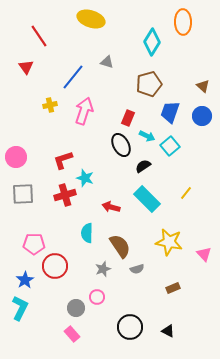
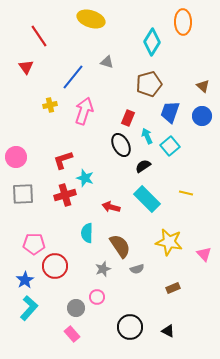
cyan arrow at (147, 136): rotated 140 degrees counterclockwise
yellow line at (186, 193): rotated 64 degrees clockwise
cyan L-shape at (20, 308): moved 9 px right; rotated 15 degrees clockwise
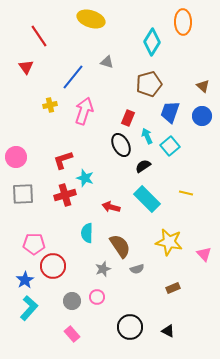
red circle at (55, 266): moved 2 px left
gray circle at (76, 308): moved 4 px left, 7 px up
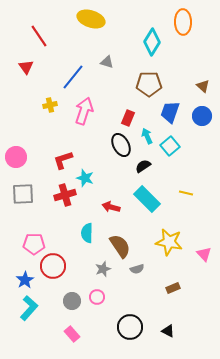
brown pentagon at (149, 84): rotated 15 degrees clockwise
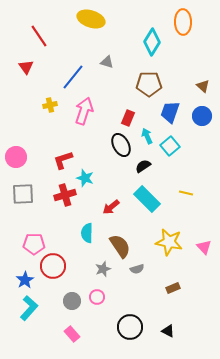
red arrow at (111, 207): rotated 54 degrees counterclockwise
pink triangle at (204, 254): moved 7 px up
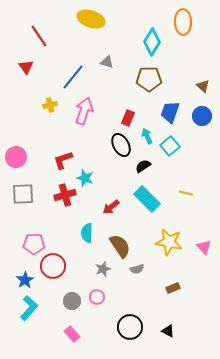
brown pentagon at (149, 84): moved 5 px up
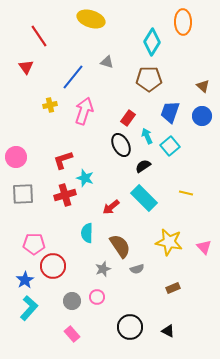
red rectangle at (128, 118): rotated 14 degrees clockwise
cyan rectangle at (147, 199): moved 3 px left, 1 px up
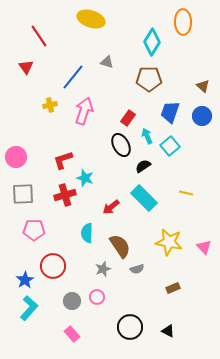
pink pentagon at (34, 244): moved 14 px up
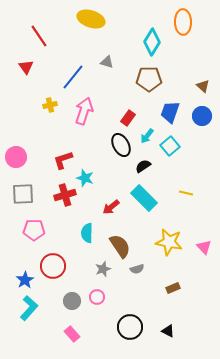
cyan arrow at (147, 136): rotated 119 degrees counterclockwise
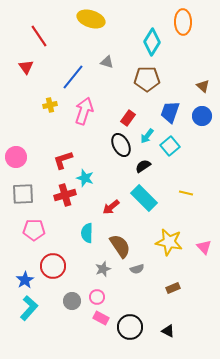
brown pentagon at (149, 79): moved 2 px left
pink rectangle at (72, 334): moved 29 px right, 16 px up; rotated 21 degrees counterclockwise
